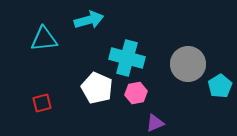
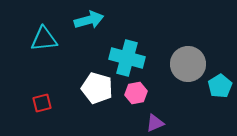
white pentagon: rotated 8 degrees counterclockwise
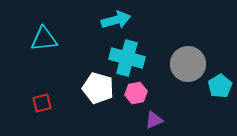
cyan arrow: moved 27 px right
white pentagon: moved 1 px right
purple triangle: moved 1 px left, 3 px up
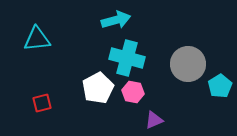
cyan triangle: moved 7 px left
white pentagon: rotated 28 degrees clockwise
pink hexagon: moved 3 px left, 1 px up; rotated 20 degrees clockwise
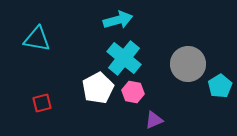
cyan arrow: moved 2 px right
cyan triangle: rotated 16 degrees clockwise
cyan cross: moved 3 px left; rotated 24 degrees clockwise
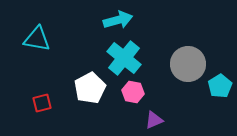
white pentagon: moved 8 px left
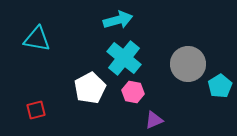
red square: moved 6 px left, 7 px down
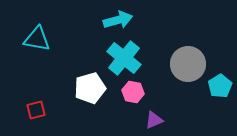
white pentagon: rotated 12 degrees clockwise
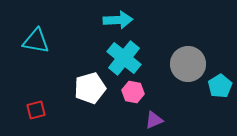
cyan arrow: rotated 12 degrees clockwise
cyan triangle: moved 1 px left, 2 px down
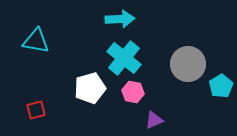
cyan arrow: moved 2 px right, 1 px up
cyan pentagon: moved 1 px right
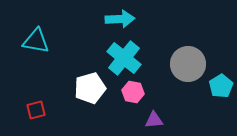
purple triangle: rotated 18 degrees clockwise
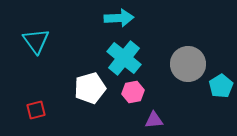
cyan arrow: moved 1 px left, 1 px up
cyan triangle: rotated 44 degrees clockwise
pink hexagon: rotated 20 degrees counterclockwise
